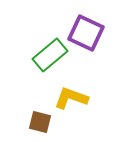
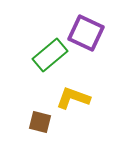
yellow L-shape: moved 2 px right
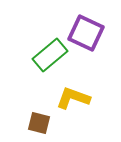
brown square: moved 1 px left, 1 px down
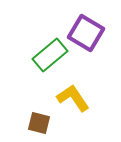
purple square: rotated 6 degrees clockwise
yellow L-shape: rotated 36 degrees clockwise
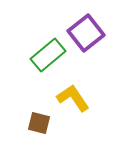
purple square: rotated 21 degrees clockwise
green rectangle: moved 2 px left
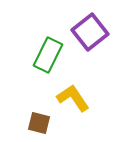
purple square: moved 4 px right, 1 px up
green rectangle: rotated 24 degrees counterclockwise
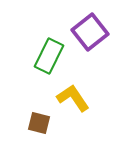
green rectangle: moved 1 px right, 1 px down
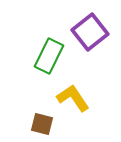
brown square: moved 3 px right, 1 px down
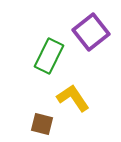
purple square: moved 1 px right
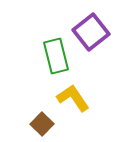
green rectangle: moved 7 px right; rotated 40 degrees counterclockwise
brown square: rotated 30 degrees clockwise
